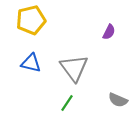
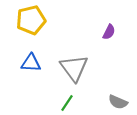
blue triangle: rotated 10 degrees counterclockwise
gray semicircle: moved 2 px down
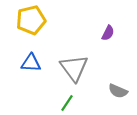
purple semicircle: moved 1 px left, 1 px down
gray semicircle: moved 11 px up
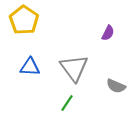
yellow pentagon: moved 7 px left; rotated 24 degrees counterclockwise
blue triangle: moved 1 px left, 4 px down
gray semicircle: moved 2 px left, 5 px up
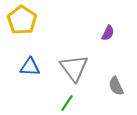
yellow pentagon: moved 2 px left
gray semicircle: rotated 42 degrees clockwise
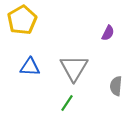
yellow pentagon: rotated 8 degrees clockwise
gray triangle: rotated 8 degrees clockwise
gray semicircle: rotated 30 degrees clockwise
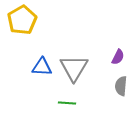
purple semicircle: moved 10 px right, 24 px down
blue triangle: moved 12 px right
gray semicircle: moved 5 px right
green line: rotated 60 degrees clockwise
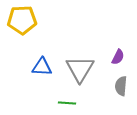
yellow pentagon: rotated 28 degrees clockwise
gray triangle: moved 6 px right, 1 px down
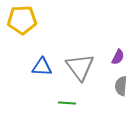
gray triangle: moved 2 px up; rotated 8 degrees counterclockwise
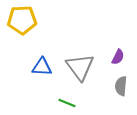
green line: rotated 18 degrees clockwise
